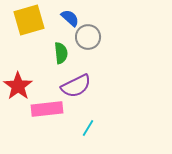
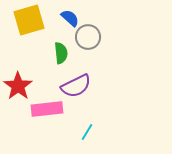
cyan line: moved 1 px left, 4 px down
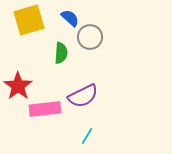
gray circle: moved 2 px right
green semicircle: rotated 10 degrees clockwise
purple semicircle: moved 7 px right, 10 px down
pink rectangle: moved 2 px left
cyan line: moved 4 px down
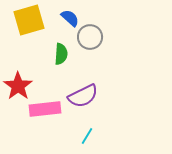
green semicircle: moved 1 px down
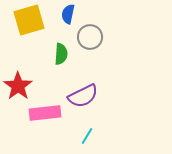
blue semicircle: moved 2 px left, 4 px up; rotated 120 degrees counterclockwise
pink rectangle: moved 4 px down
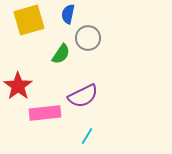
gray circle: moved 2 px left, 1 px down
green semicircle: rotated 30 degrees clockwise
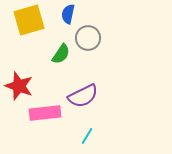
red star: moved 1 px right; rotated 16 degrees counterclockwise
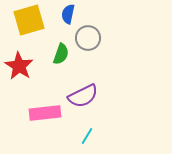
green semicircle: rotated 15 degrees counterclockwise
red star: moved 20 px up; rotated 12 degrees clockwise
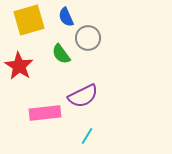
blue semicircle: moved 2 px left, 3 px down; rotated 36 degrees counterclockwise
green semicircle: rotated 125 degrees clockwise
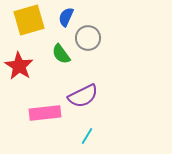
blue semicircle: rotated 48 degrees clockwise
